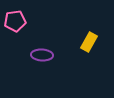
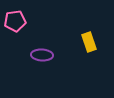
yellow rectangle: rotated 48 degrees counterclockwise
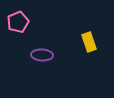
pink pentagon: moved 3 px right, 1 px down; rotated 15 degrees counterclockwise
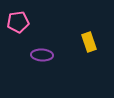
pink pentagon: rotated 15 degrees clockwise
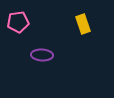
yellow rectangle: moved 6 px left, 18 px up
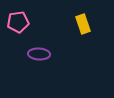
purple ellipse: moved 3 px left, 1 px up
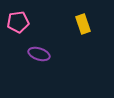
purple ellipse: rotated 15 degrees clockwise
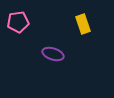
purple ellipse: moved 14 px right
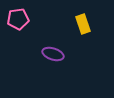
pink pentagon: moved 3 px up
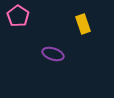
pink pentagon: moved 3 px up; rotated 30 degrees counterclockwise
